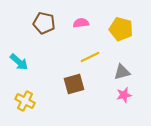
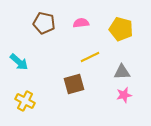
gray triangle: rotated 12 degrees clockwise
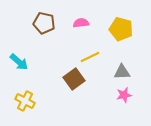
brown square: moved 5 px up; rotated 20 degrees counterclockwise
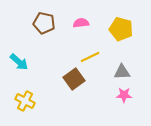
pink star: rotated 14 degrees clockwise
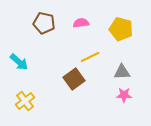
yellow cross: rotated 24 degrees clockwise
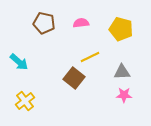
brown square: moved 1 px up; rotated 15 degrees counterclockwise
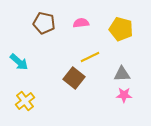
gray triangle: moved 2 px down
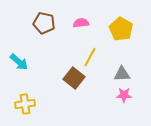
yellow pentagon: rotated 15 degrees clockwise
yellow line: rotated 36 degrees counterclockwise
yellow cross: moved 3 px down; rotated 30 degrees clockwise
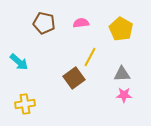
brown square: rotated 15 degrees clockwise
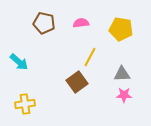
yellow pentagon: rotated 20 degrees counterclockwise
brown square: moved 3 px right, 4 px down
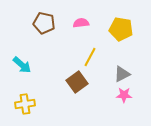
cyan arrow: moved 3 px right, 3 px down
gray triangle: rotated 24 degrees counterclockwise
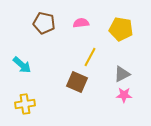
brown square: rotated 30 degrees counterclockwise
